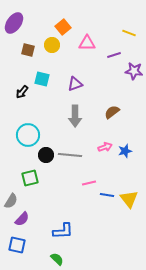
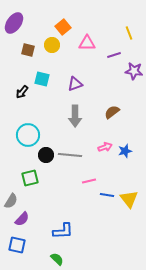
yellow line: rotated 48 degrees clockwise
pink line: moved 2 px up
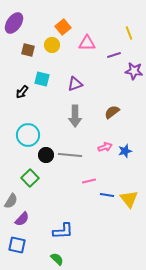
green square: rotated 30 degrees counterclockwise
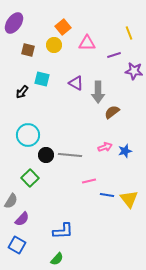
yellow circle: moved 2 px right
purple triangle: moved 1 px right, 1 px up; rotated 49 degrees clockwise
gray arrow: moved 23 px right, 24 px up
blue square: rotated 18 degrees clockwise
green semicircle: rotated 88 degrees clockwise
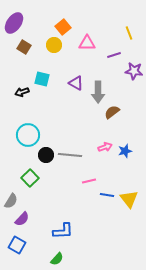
brown square: moved 4 px left, 3 px up; rotated 16 degrees clockwise
black arrow: rotated 32 degrees clockwise
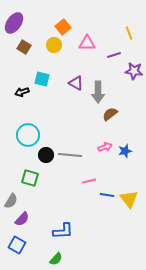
brown semicircle: moved 2 px left, 2 px down
green square: rotated 30 degrees counterclockwise
green semicircle: moved 1 px left
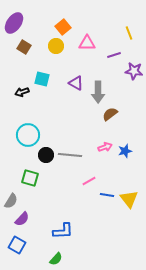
yellow circle: moved 2 px right, 1 px down
pink line: rotated 16 degrees counterclockwise
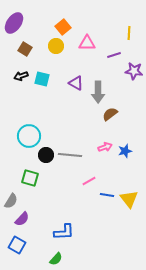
yellow line: rotated 24 degrees clockwise
brown square: moved 1 px right, 2 px down
black arrow: moved 1 px left, 16 px up
cyan circle: moved 1 px right, 1 px down
blue L-shape: moved 1 px right, 1 px down
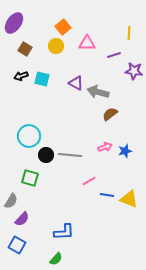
gray arrow: rotated 105 degrees clockwise
yellow triangle: rotated 30 degrees counterclockwise
